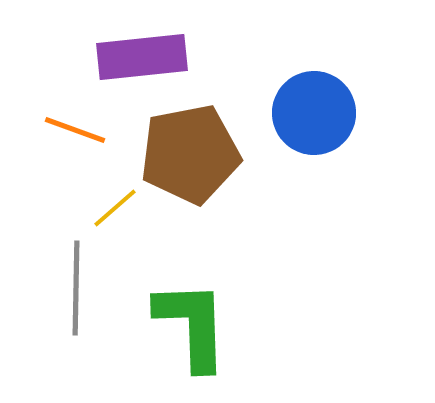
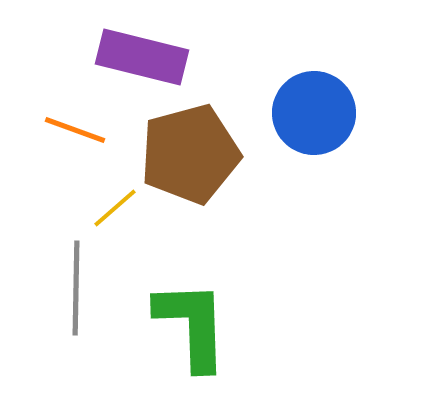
purple rectangle: rotated 20 degrees clockwise
brown pentagon: rotated 4 degrees counterclockwise
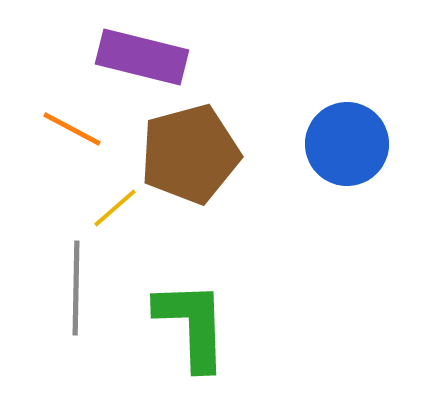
blue circle: moved 33 px right, 31 px down
orange line: moved 3 px left, 1 px up; rotated 8 degrees clockwise
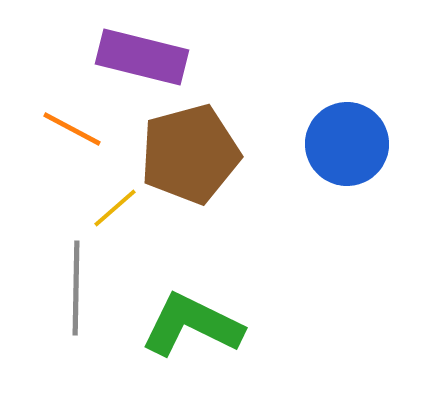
green L-shape: rotated 62 degrees counterclockwise
